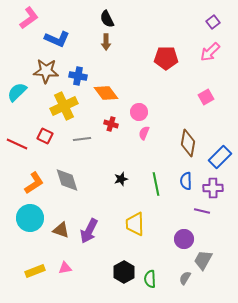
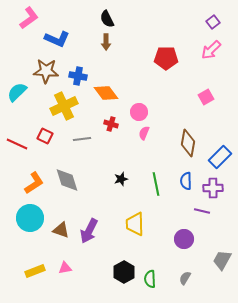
pink arrow: moved 1 px right, 2 px up
gray trapezoid: moved 19 px right
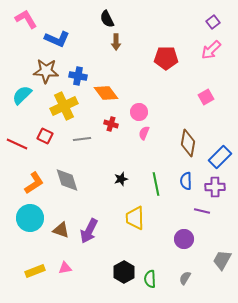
pink L-shape: moved 3 px left, 1 px down; rotated 85 degrees counterclockwise
brown arrow: moved 10 px right
cyan semicircle: moved 5 px right, 3 px down
purple cross: moved 2 px right, 1 px up
yellow trapezoid: moved 6 px up
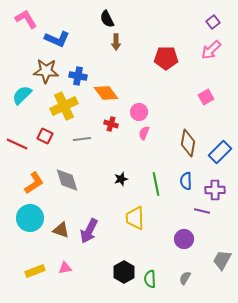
blue rectangle: moved 5 px up
purple cross: moved 3 px down
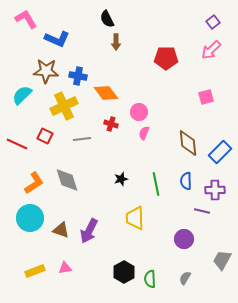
pink square: rotated 14 degrees clockwise
brown diamond: rotated 16 degrees counterclockwise
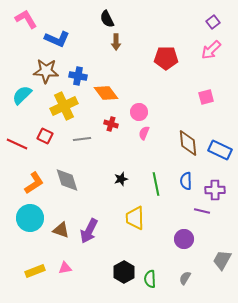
blue rectangle: moved 2 px up; rotated 70 degrees clockwise
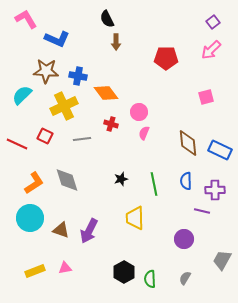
green line: moved 2 px left
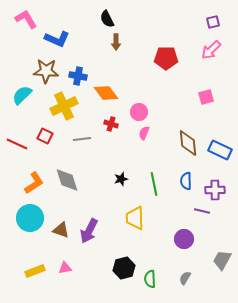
purple square: rotated 24 degrees clockwise
black hexagon: moved 4 px up; rotated 15 degrees clockwise
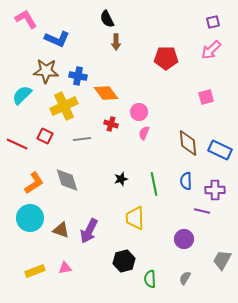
black hexagon: moved 7 px up
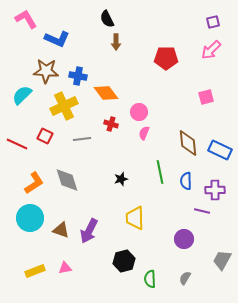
green line: moved 6 px right, 12 px up
